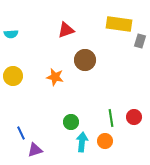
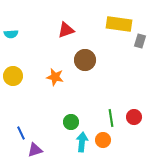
orange circle: moved 2 px left, 1 px up
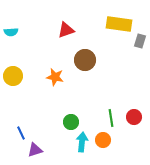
cyan semicircle: moved 2 px up
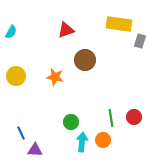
cyan semicircle: rotated 56 degrees counterclockwise
yellow circle: moved 3 px right
purple triangle: rotated 21 degrees clockwise
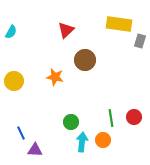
red triangle: rotated 24 degrees counterclockwise
yellow circle: moved 2 px left, 5 px down
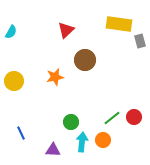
gray rectangle: rotated 32 degrees counterclockwise
orange star: rotated 24 degrees counterclockwise
green line: moved 1 px right; rotated 60 degrees clockwise
purple triangle: moved 18 px right
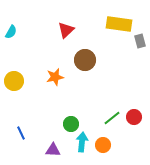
green circle: moved 2 px down
orange circle: moved 5 px down
